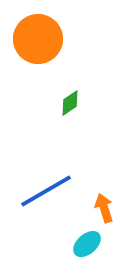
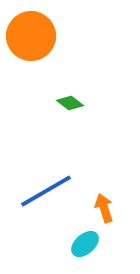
orange circle: moved 7 px left, 3 px up
green diamond: rotated 72 degrees clockwise
cyan ellipse: moved 2 px left
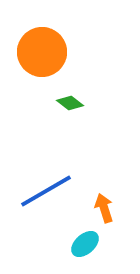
orange circle: moved 11 px right, 16 px down
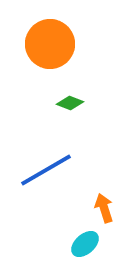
orange circle: moved 8 px right, 8 px up
green diamond: rotated 16 degrees counterclockwise
blue line: moved 21 px up
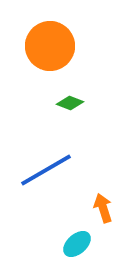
orange circle: moved 2 px down
orange arrow: moved 1 px left
cyan ellipse: moved 8 px left
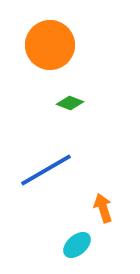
orange circle: moved 1 px up
cyan ellipse: moved 1 px down
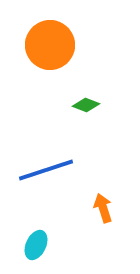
green diamond: moved 16 px right, 2 px down
blue line: rotated 12 degrees clockwise
cyan ellipse: moved 41 px left; rotated 24 degrees counterclockwise
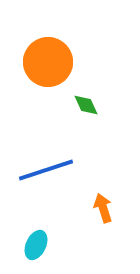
orange circle: moved 2 px left, 17 px down
green diamond: rotated 44 degrees clockwise
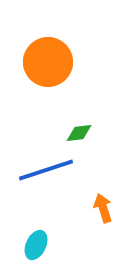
green diamond: moved 7 px left, 28 px down; rotated 72 degrees counterclockwise
